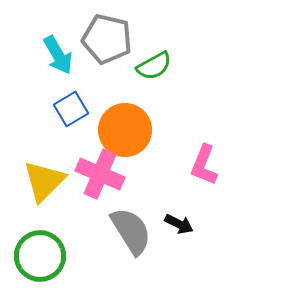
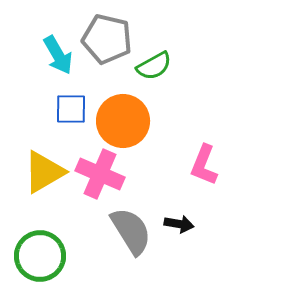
blue square: rotated 32 degrees clockwise
orange circle: moved 2 px left, 9 px up
yellow triangle: moved 9 px up; rotated 15 degrees clockwise
black arrow: rotated 16 degrees counterclockwise
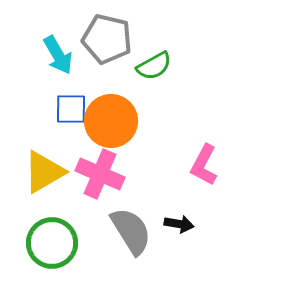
orange circle: moved 12 px left
pink L-shape: rotated 6 degrees clockwise
green circle: moved 12 px right, 13 px up
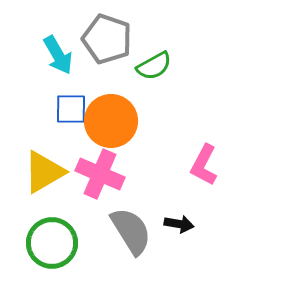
gray pentagon: rotated 6 degrees clockwise
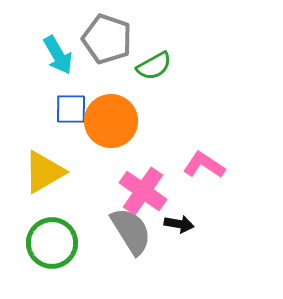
pink L-shape: rotated 96 degrees clockwise
pink cross: moved 43 px right, 17 px down; rotated 12 degrees clockwise
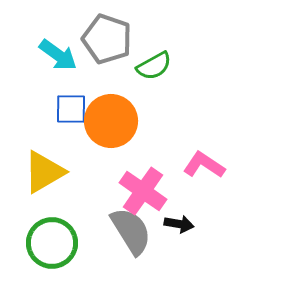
cyan arrow: rotated 24 degrees counterclockwise
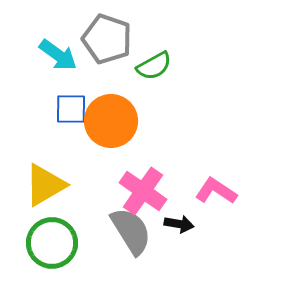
pink L-shape: moved 12 px right, 26 px down
yellow triangle: moved 1 px right, 13 px down
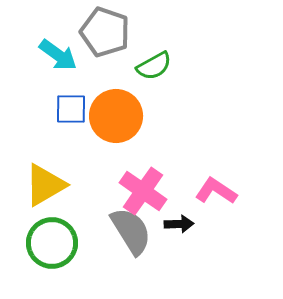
gray pentagon: moved 2 px left, 7 px up
orange circle: moved 5 px right, 5 px up
black arrow: rotated 12 degrees counterclockwise
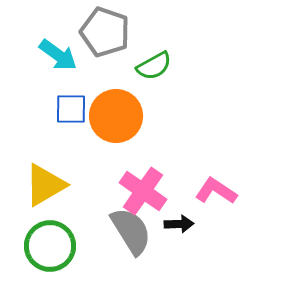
green circle: moved 2 px left, 3 px down
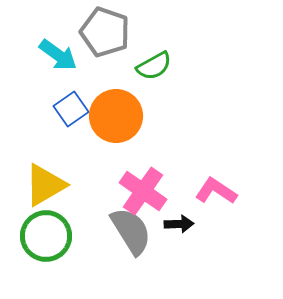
blue square: rotated 36 degrees counterclockwise
green circle: moved 4 px left, 10 px up
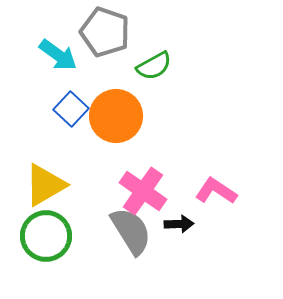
blue square: rotated 12 degrees counterclockwise
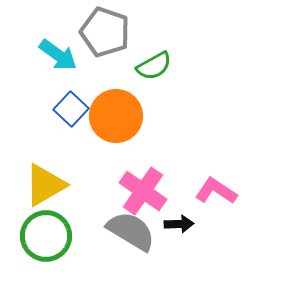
gray semicircle: rotated 27 degrees counterclockwise
